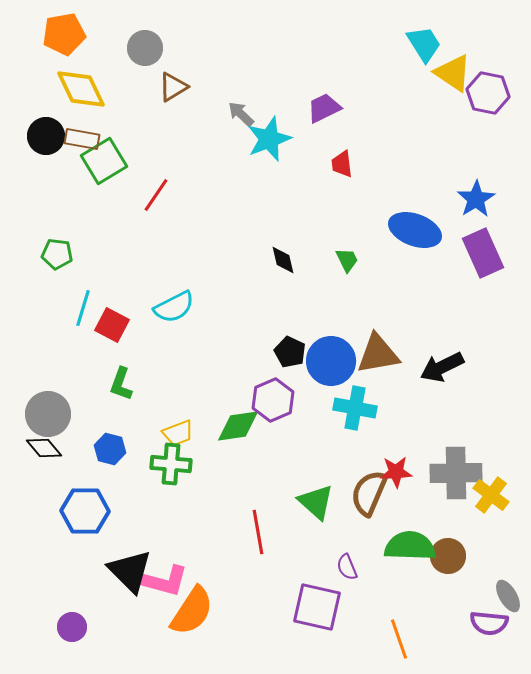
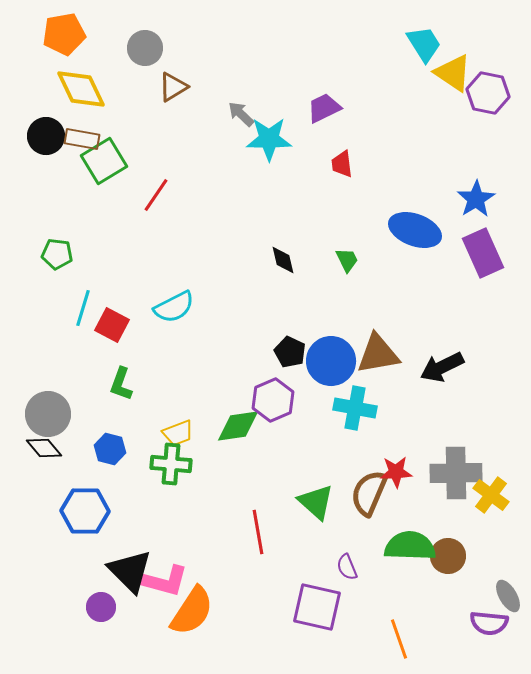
cyan star at (269, 139): rotated 21 degrees clockwise
purple circle at (72, 627): moved 29 px right, 20 px up
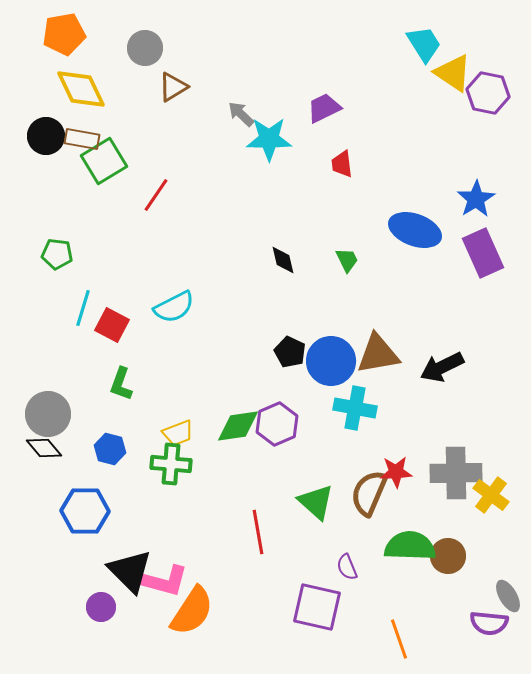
purple hexagon at (273, 400): moved 4 px right, 24 px down
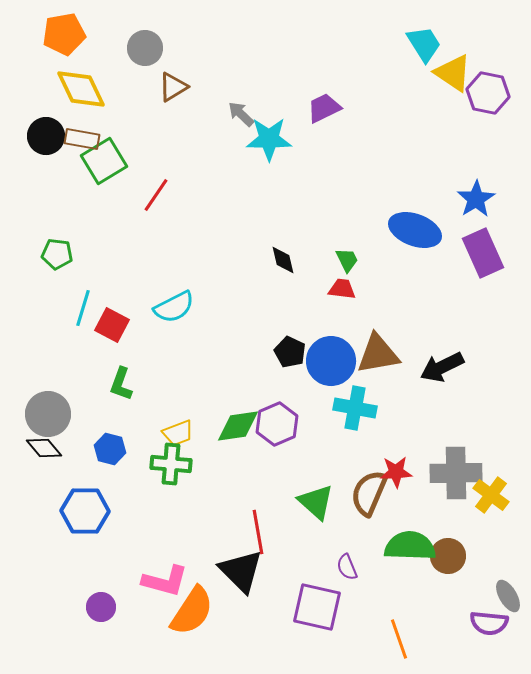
red trapezoid at (342, 164): moved 125 px down; rotated 104 degrees clockwise
black triangle at (130, 571): moved 111 px right
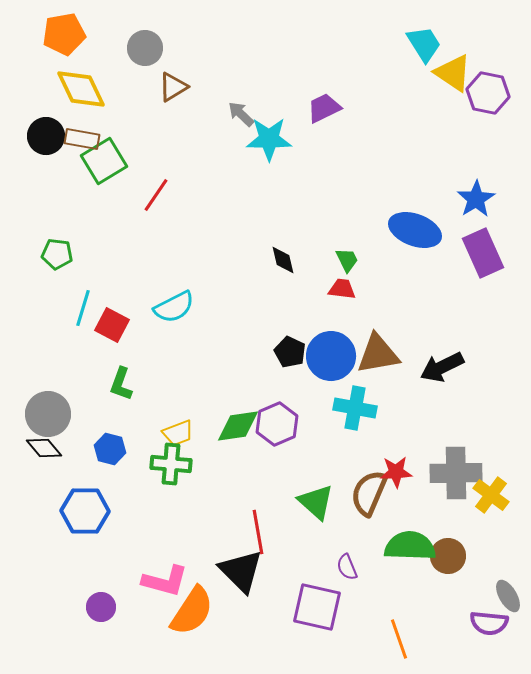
blue circle at (331, 361): moved 5 px up
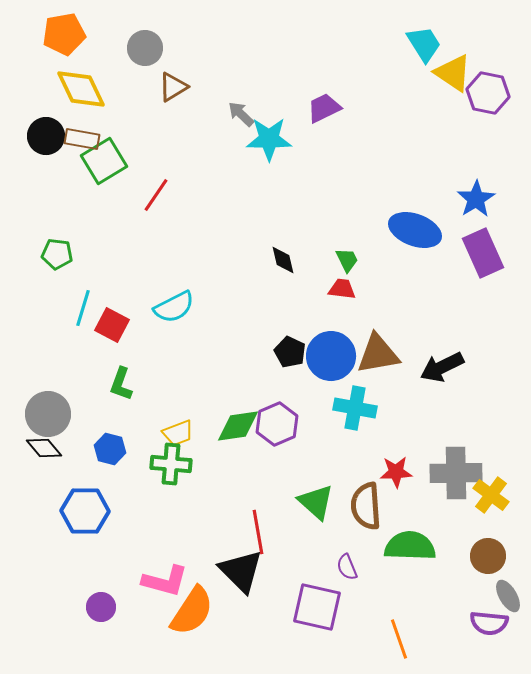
brown semicircle at (369, 493): moved 3 px left, 13 px down; rotated 27 degrees counterclockwise
brown circle at (448, 556): moved 40 px right
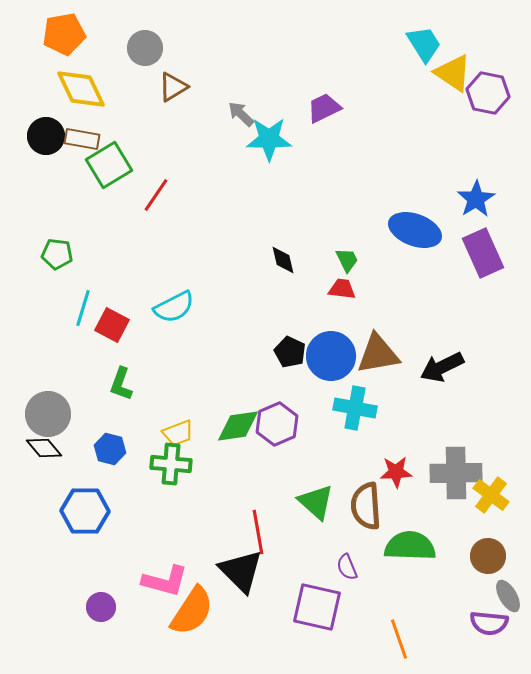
green square at (104, 161): moved 5 px right, 4 px down
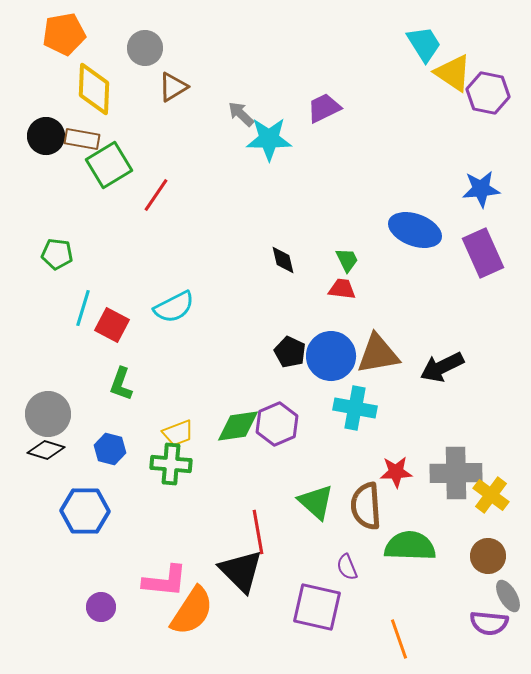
yellow diamond at (81, 89): moved 13 px right; rotated 28 degrees clockwise
blue star at (476, 199): moved 5 px right, 10 px up; rotated 27 degrees clockwise
black diamond at (44, 448): moved 2 px right, 2 px down; rotated 33 degrees counterclockwise
pink L-shape at (165, 581): rotated 9 degrees counterclockwise
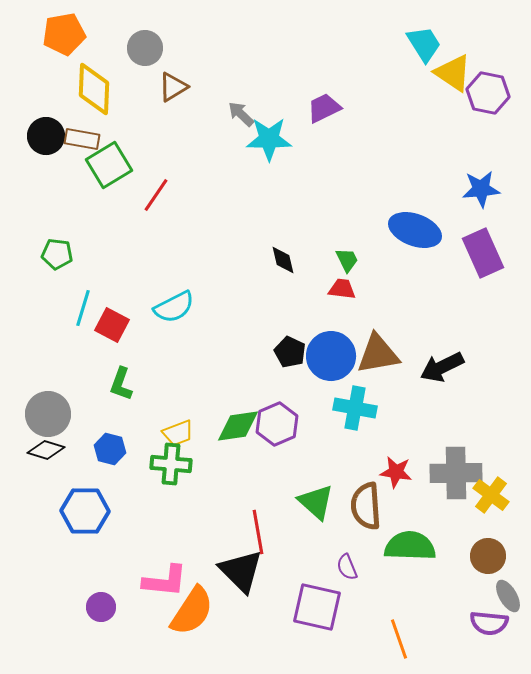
red star at (396, 472): rotated 12 degrees clockwise
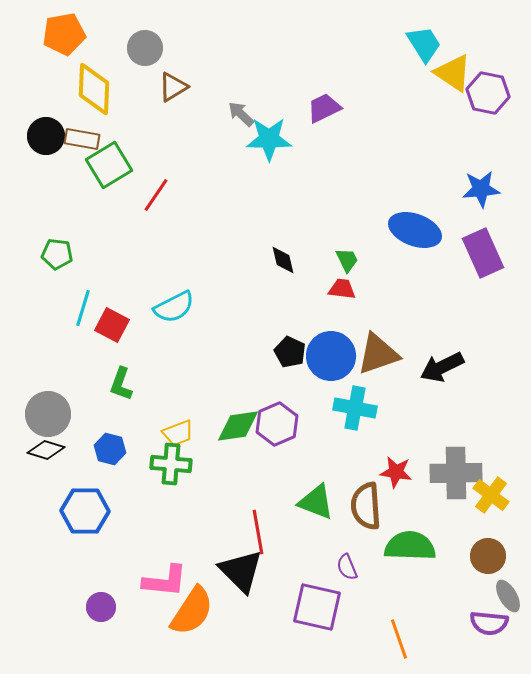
brown triangle at (378, 354): rotated 9 degrees counterclockwise
green triangle at (316, 502): rotated 21 degrees counterclockwise
